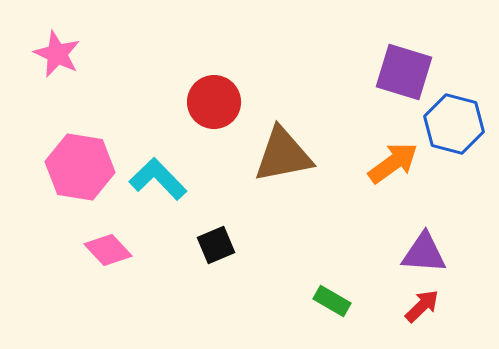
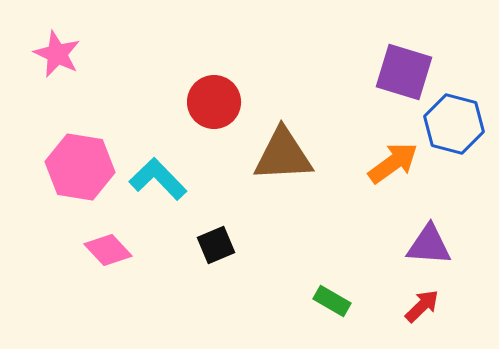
brown triangle: rotated 8 degrees clockwise
purple triangle: moved 5 px right, 8 px up
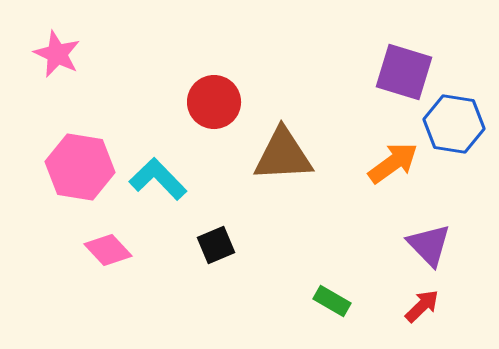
blue hexagon: rotated 6 degrees counterclockwise
purple triangle: rotated 42 degrees clockwise
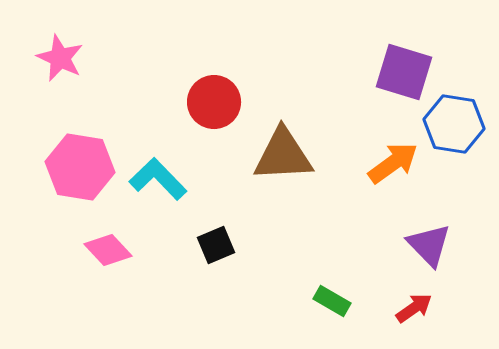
pink star: moved 3 px right, 4 px down
red arrow: moved 8 px left, 2 px down; rotated 9 degrees clockwise
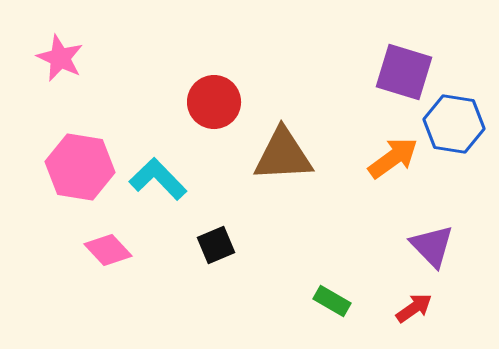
orange arrow: moved 5 px up
purple triangle: moved 3 px right, 1 px down
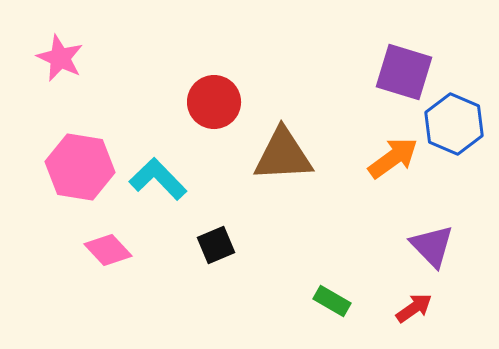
blue hexagon: rotated 14 degrees clockwise
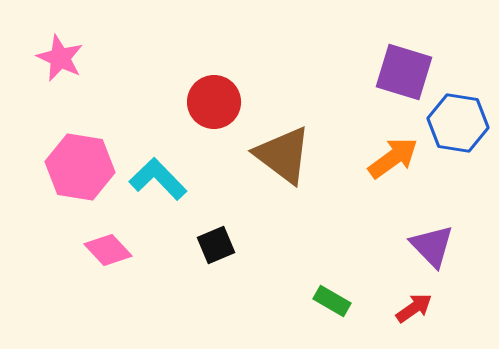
blue hexagon: moved 4 px right, 1 px up; rotated 14 degrees counterclockwise
brown triangle: rotated 40 degrees clockwise
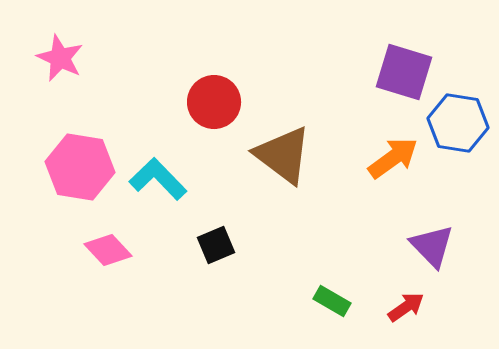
red arrow: moved 8 px left, 1 px up
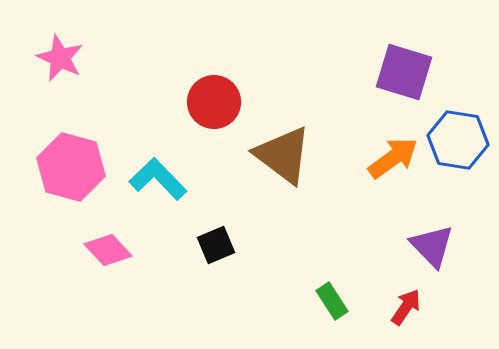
blue hexagon: moved 17 px down
pink hexagon: moved 9 px left; rotated 6 degrees clockwise
green rectangle: rotated 27 degrees clockwise
red arrow: rotated 21 degrees counterclockwise
